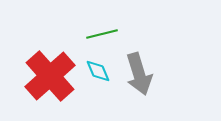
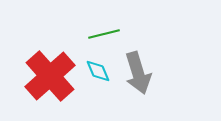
green line: moved 2 px right
gray arrow: moved 1 px left, 1 px up
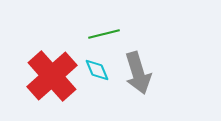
cyan diamond: moved 1 px left, 1 px up
red cross: moved 2 px right
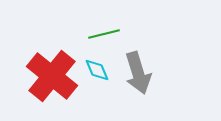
red cross: rotated 9 degrees counterclockwise
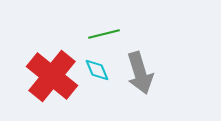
gray arrow: moved 2 px right
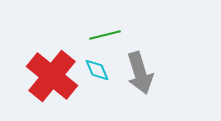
green line: moved 1 px right, 1 px down
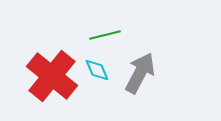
gray arrow: rotated 135 degrees counterclockwise
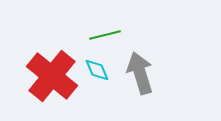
gray arrow: rotated 45 degrees counterclockwise
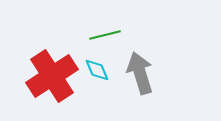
red cross: rotated 18 degrees clockwise
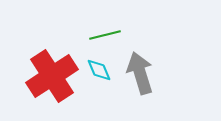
cyan diamond: moved 2 px right
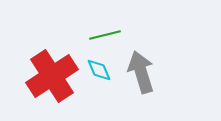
gray arrow: moved 1 px right, 1 px up
